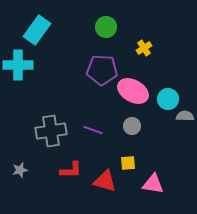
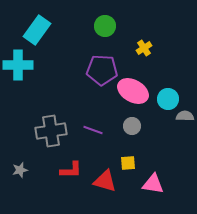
green circle: moved 1 px left, 1 px up
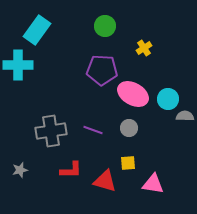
pink ellipse: moved 3 px down
gray circle: moved 3 px left, 2 px down
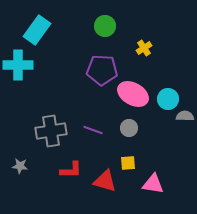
gray star: moved 4 px up; rotated 21 degrees clockwise
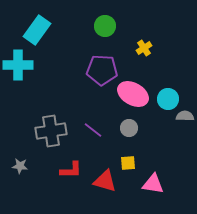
purple line: rotated 18 degrees clockwise
